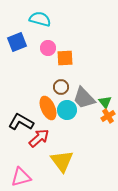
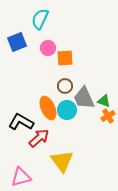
cyan semicircle: rotated 80 degrees counterclockwise
brown circle: moved 4 px right, 1 px up
gray trapezoid: rotated 20 degrees clockwise
green triangle: moved 1 px left, 1 px up; rotated 32 degrees counterclockwise
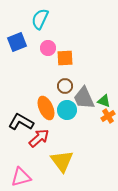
orange ellipse: moved 2 px left
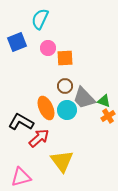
gray trapezoid: rotated 20 degrees counterclockwise
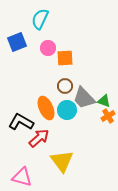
pink triangle: moved 1 px right; rotated 30 degrees clockwise
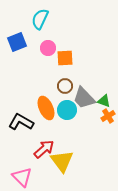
red arrow: moved 5 px right, 11 px down
pink triangle: rotated 30 degrees clockwise
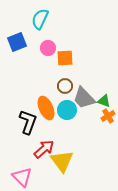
black L-shape: moved 7 px right; rotated 80 degrees clockwise
